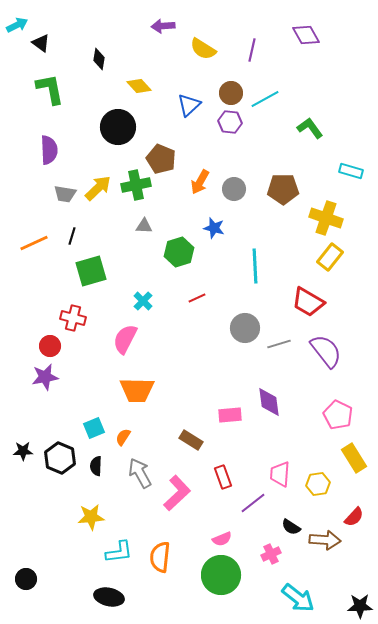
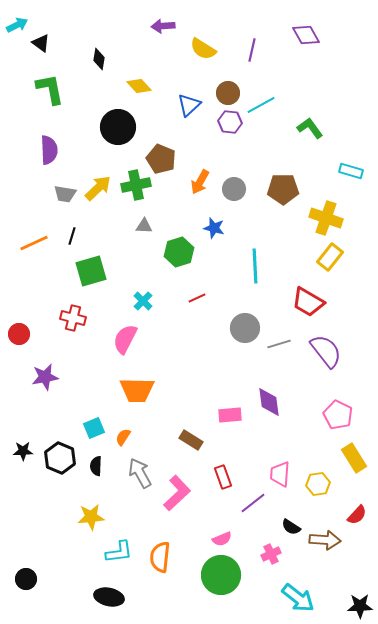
brown circle at (231, 93): moved 3 px left
cyan line at (265, 99): moved 4 px left, 6 px down
red circle at (50, 346): moved 31 px left, 12 px up
red semicircle at (354, 517): moved 3 px right, 2 px up
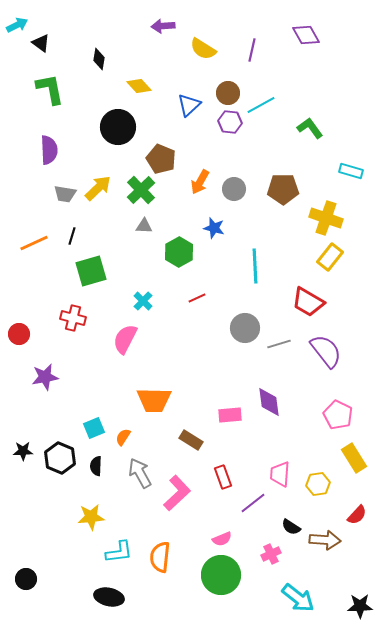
green cross at (136, 185): moved 5 px right, 5 px down; rotated 32 degrees counterclockwise
green hexagon at (179, 252): rotated 12 degrees counterclockwise
orange trapezoid at (137, 390): moved 17 px right, 10 px down
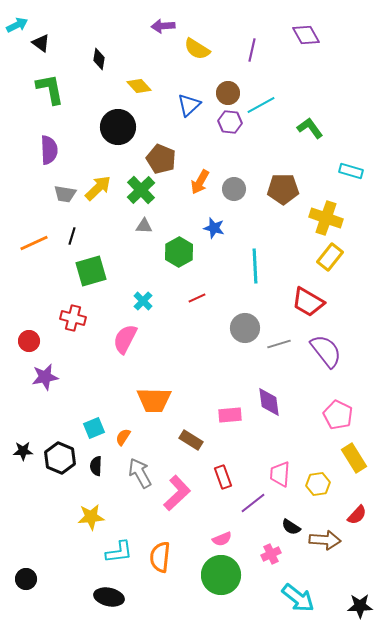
yellow semicircle at (203, 49): moved 6 px left
red circle at (19, 334): moved 10 px right, 7 px down
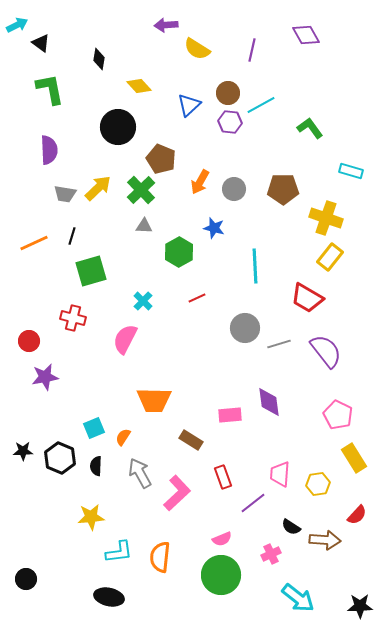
purple arrow at (163, 26): moved 3 px right, 1 px up
red trapezoid at (308, 302): moved 1 px left, 4 px up
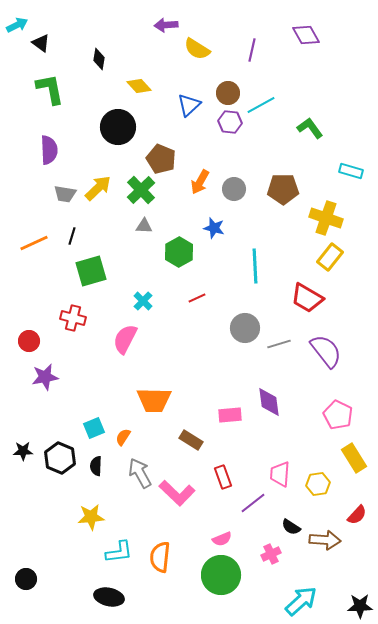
pink L-shape at (177, 493): rotated 87 degrees clockwise
cyan arrow at (298, 598): moved 3 px right, 3 px down; rotated 80 degrees counterclockwise
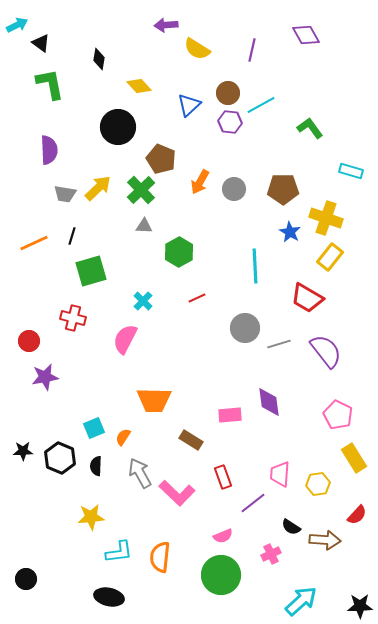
green L-shape at (50, 89): moved 5 px up
blue star at (214, 228): moved 76 px right, 4 px down; rotated 15 degrees clockwise
pink semicircle at (222, 539): moved 1 px right, 3 px up
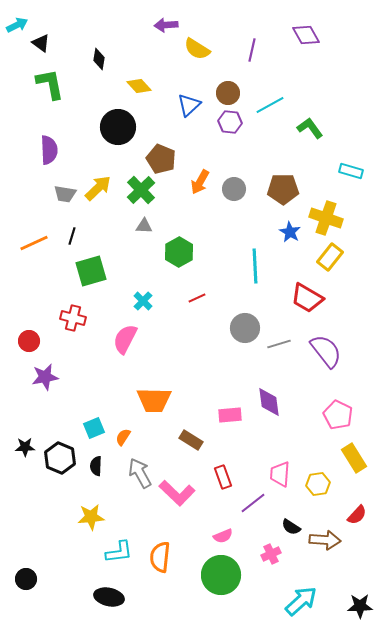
cyan line at (261, 105): moved 9 px right
black star at (23, 451): moved 2 px right, 4 px up
